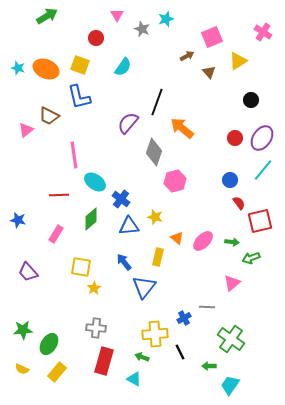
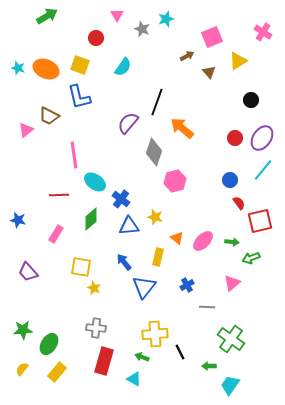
yellow star at (94, 288): rotated 16 degrees counterclockwise
blue cross at (184, 318): moved 3 px right, 33 px up
yellow semicircle at (22, 369): rotated 104 degrees clockwise
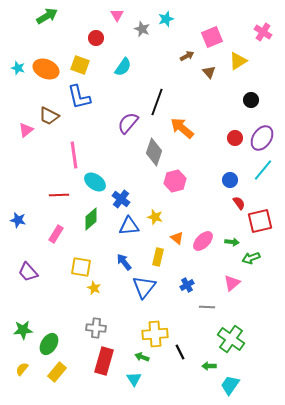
cyan triangle at (134, 379): rotated 28 degrees clockwise
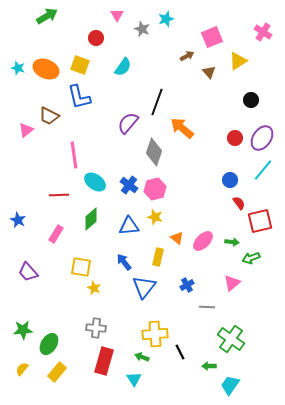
pink hexagon at (175, 181): moved 20 px left, 8 px down
blue cross at (121, 199): moved 8 px right, 14 px up
blue star at (18, 220): rotated 14 degrees clockwise
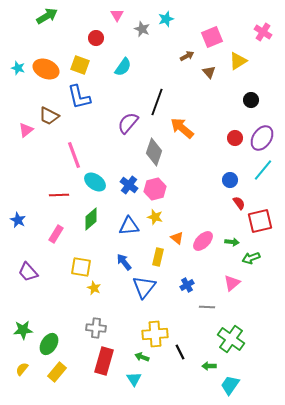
pink line at (74, 155): rotated 12 degrees counterclockwise
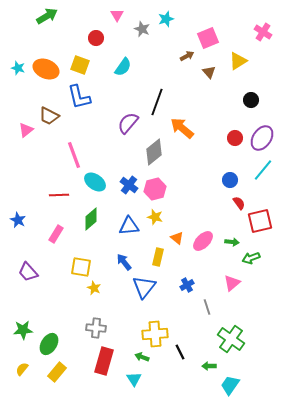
pink square at (212, 37): moved 4 px left, 1 px down
gray diamond at (154, 152): rotated 32 degrees clockwise
gray line at (207, 307): rotated 70 degrees clockwise
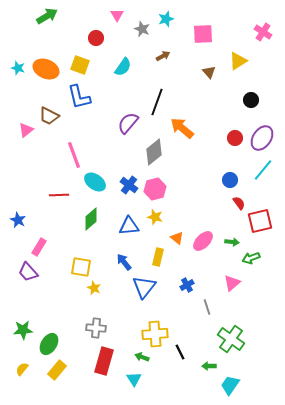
pink square at (208, 38): moved 5 px left, 4 px up; rotated 20 degrees clockwise
brown arrow at (187, 56): moved 24 px left
pink rectangle at (56, 234): moved 17 px left, 13 px down
yellow rectangle at (57, 372): moved 2 px up
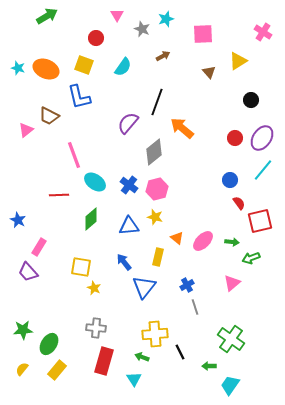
yellow square at (80, 65): moved 4 px right
pink hexagon at (155, 189): moved 2 px right
gray line at (207, 307): moved 12 px left
